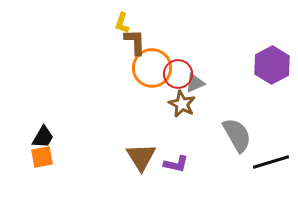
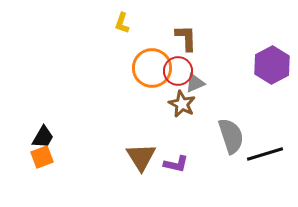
brown L-shape: moved 51 px right, 4 px up
red circle: moved 3 px up
gray semicircle: moved 6 px left, 1 px down; rotated 12 degrees clockwise
orange square: rotated 10 degrees counterclockwise
black line: moved 6 px left, 8 px up
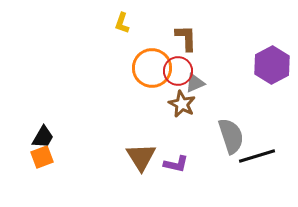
black line: moved 8 px left, 2 px down
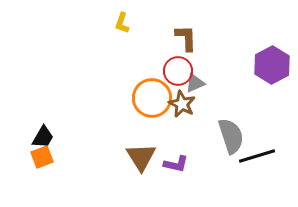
orange circle: moved 30 px down
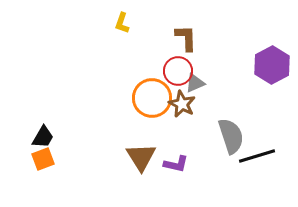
orange square: moved 1 px right, 2 px down
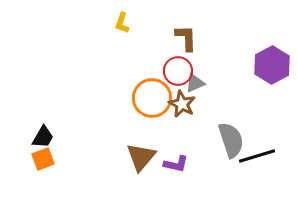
gray semicircle: moved 4 px down
brown triangle: rotated 12 degrees clockwise
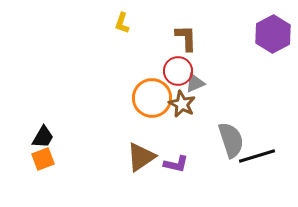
purple hexagon: moved 1 px right, 31 px up
brown triangle: rotated 16 degrees clockwise
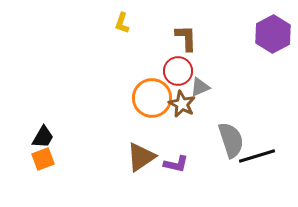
gray triangle: moved 5 px right, 4 px down
